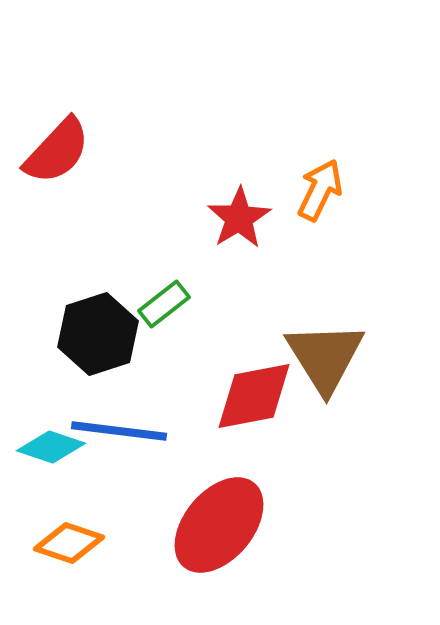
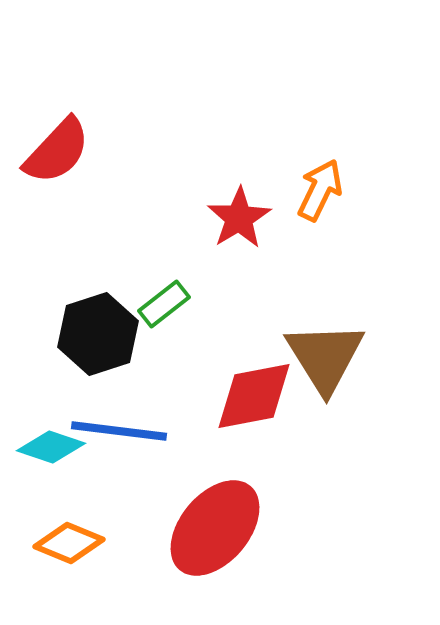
red ellipse: moved 4 px left, 3 px down
orange diamond: rotated 4 degrees clockwise
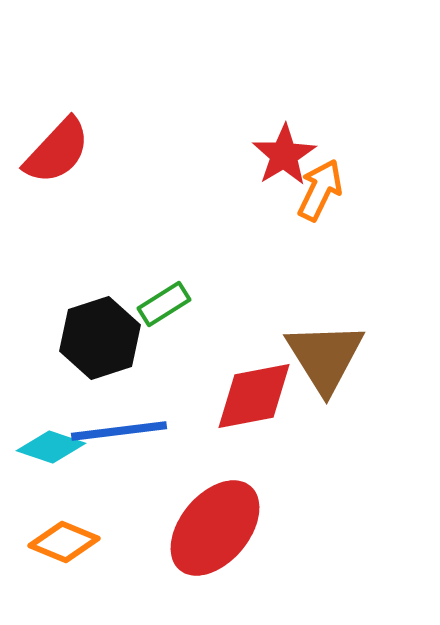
red star: moved 45 px right, 63 px up
green rectangle: rotated 6 degrees clockwise
black hexagon: moved 2 px right, 4 px down
blue line: rotated 14 degrees counterclockwise
orange diamond: moved 5 px left, 1 px up
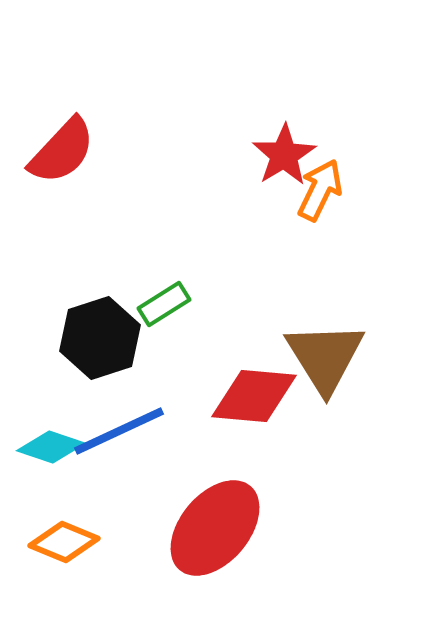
red semicircle: moved 5 px right
red diamond: rotated 16 degrees clockwise
blue line: rotated 18 degrees counterclockwise
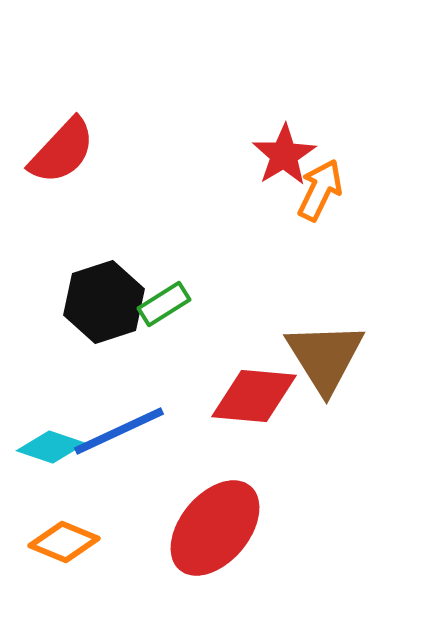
black hexagon: moved 4 px right, 36 px up
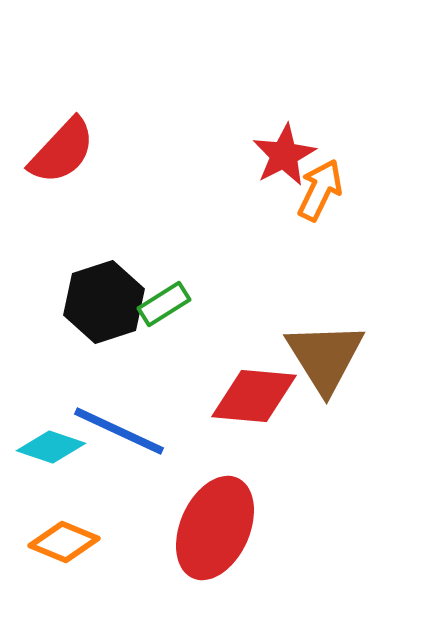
red star: rotated 4 degrees clockwise
blue line: rotated 50 degrees clockwise
red ellipse: rotated 16 degrees counterclockwise
